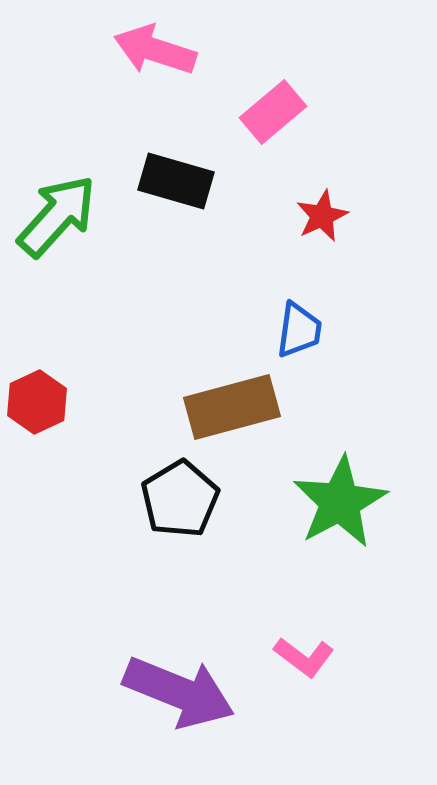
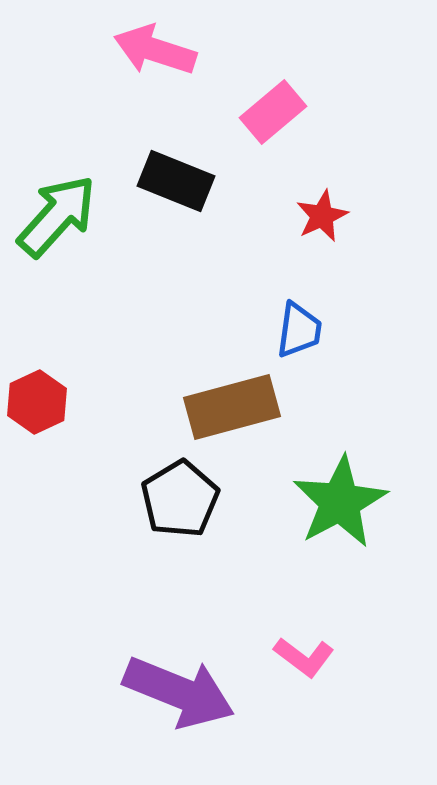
black rectangle: rotated 6 degrees clockwise
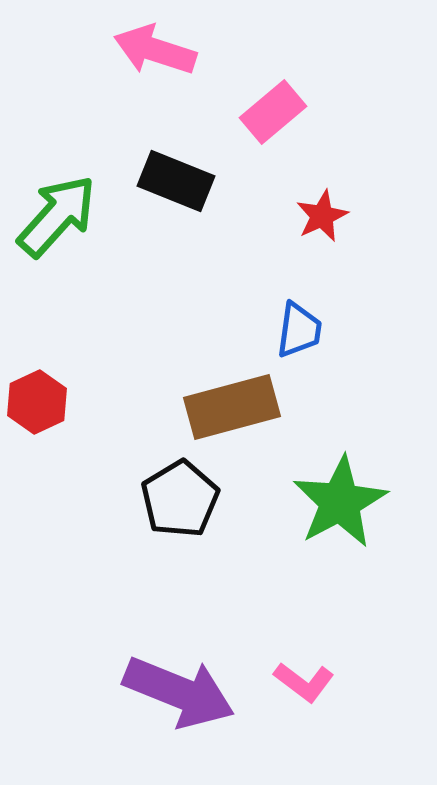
pink L-shape: moved 25 px down
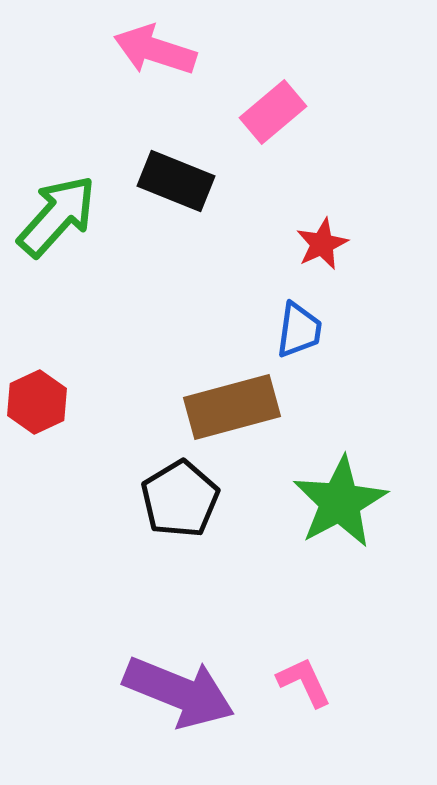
red star: moved 28 px down
pink L-shape: rotated 152 degrees counterclockwise
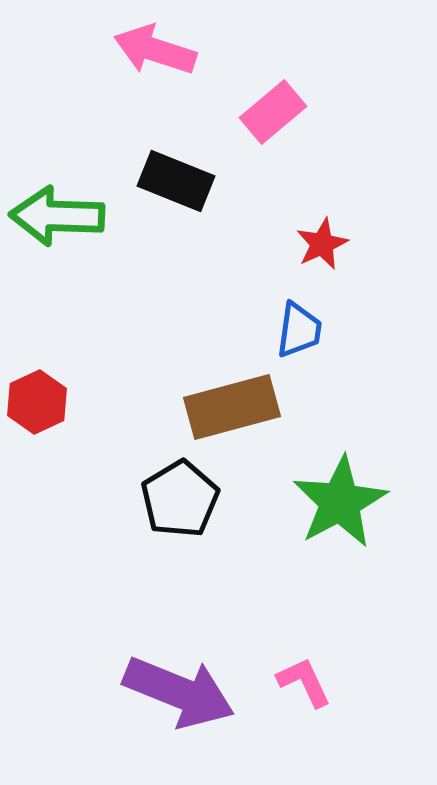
green arrow: rotated 130 degrees counterclockwise
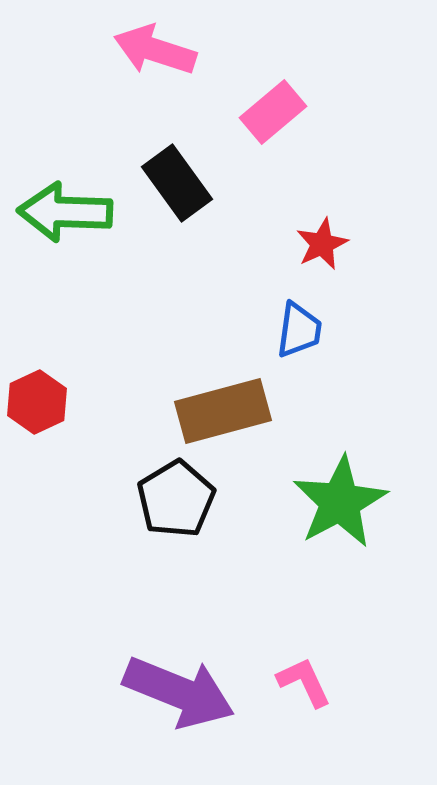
black rectangle: moved 1 px right, 2 px down; rotated 32 degrees clockwise
green arrow: moved 8 px right, 4 px up
brown rectangle: moved 9 px left, 4 px down
black pentagon: moved 4 px left
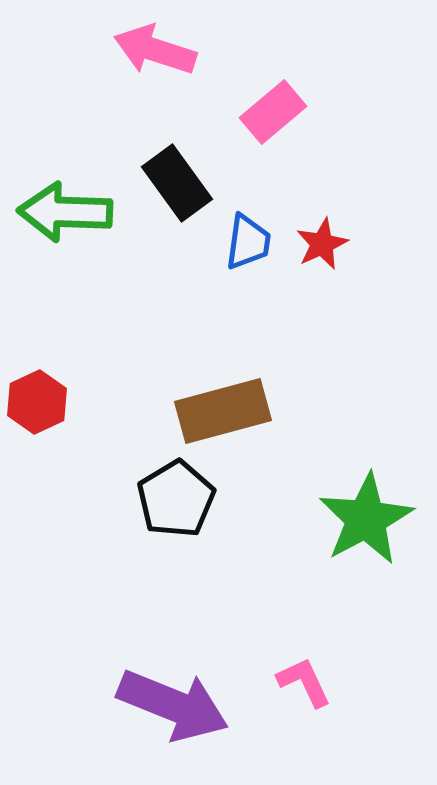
blue trapezoid: moved 51 px left, 88 px up
green star: moved 26 px right, 17 px down
purple arrow: moved 6 px left, 13 px down
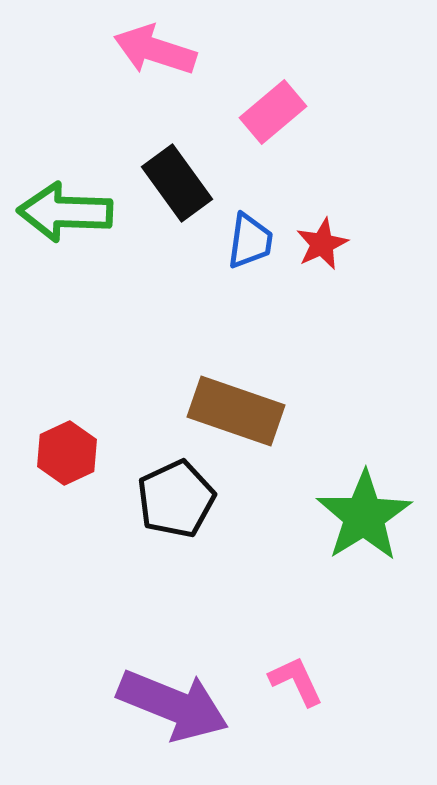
blue trapezoid: moved 2 px right, 1 px up
red hexagon: moved 30 px right, 51 px down
brown rectangle: moved 13 px right; rotated 34 degrees clockwise
black pentagon: rotated 6 degrees clockwise
green star: moved 2 px left, 3 px up; rotated 4 degrees counterclockwise
pink L-shape: moved 8 px left, 1 px up
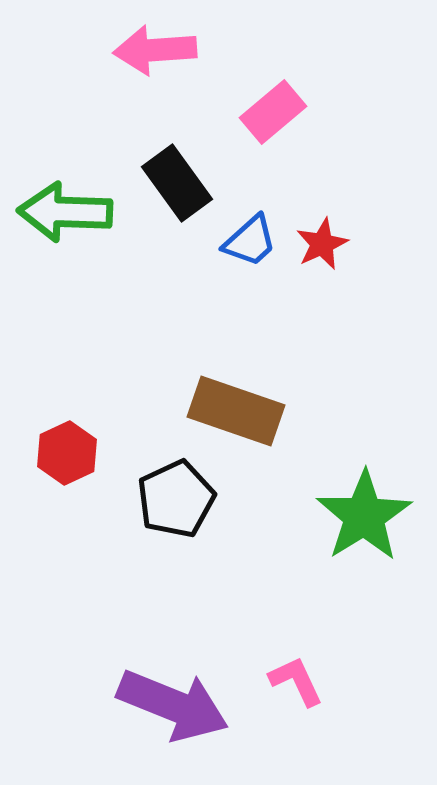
pink arrow: rotated 22 degrees counterclockwise
blue trapezoid: rotated 40 degrees clockwise
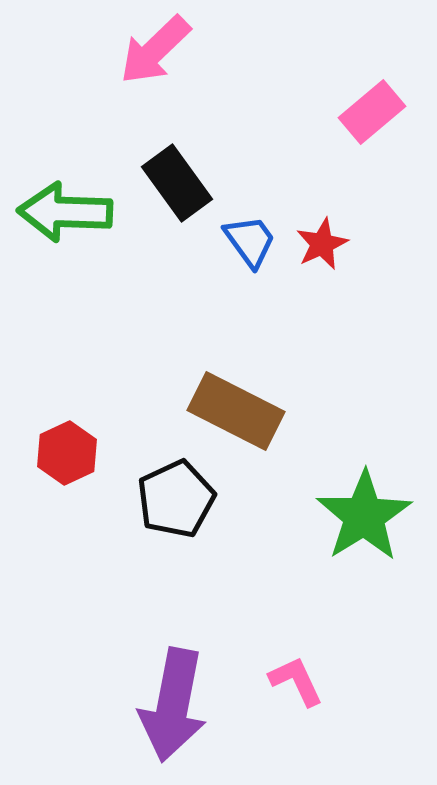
pink arrow: rotated 40 degrees counterclockwise
pink rectangle: moved 99 px right
blue trapezoid: rotated 84 degrees counterclockwise
brown rectangle: rotated 8 degrees clockwise
purple arrow: rotated 79 degrees clockwise
